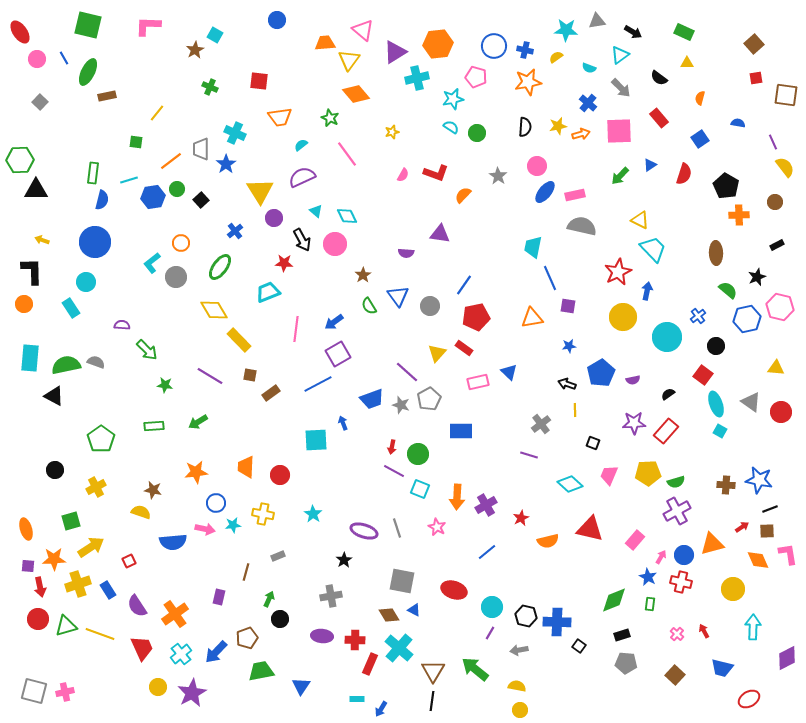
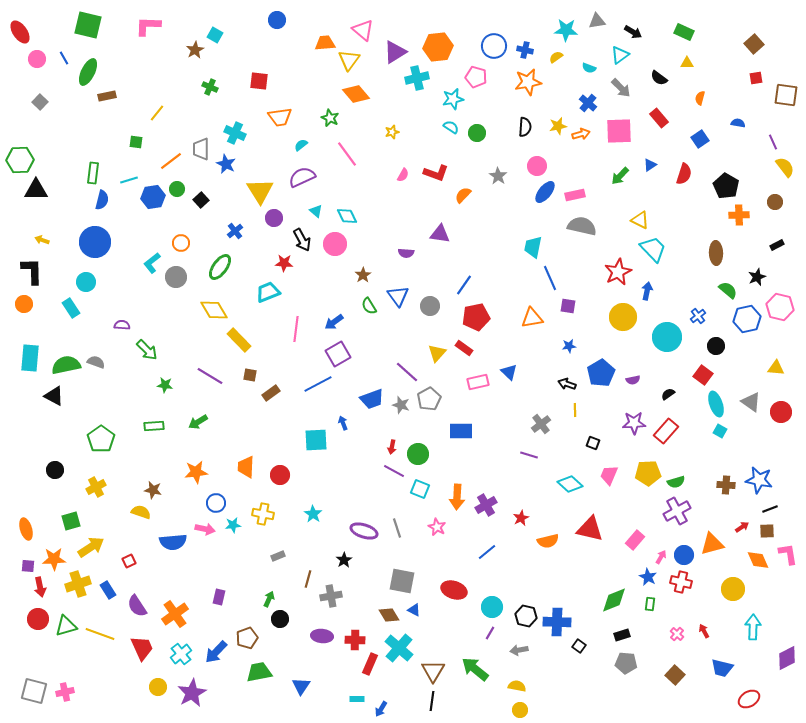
orange hexagon at (438, 44): moved 3 px down
blue star at (226, 164): rotated 12 degrees counterclockwise
brown line at (246, 572): moved 62 px right, 7 px down
green trapezoid at (261, 671): moved 2 px left, 1 px down
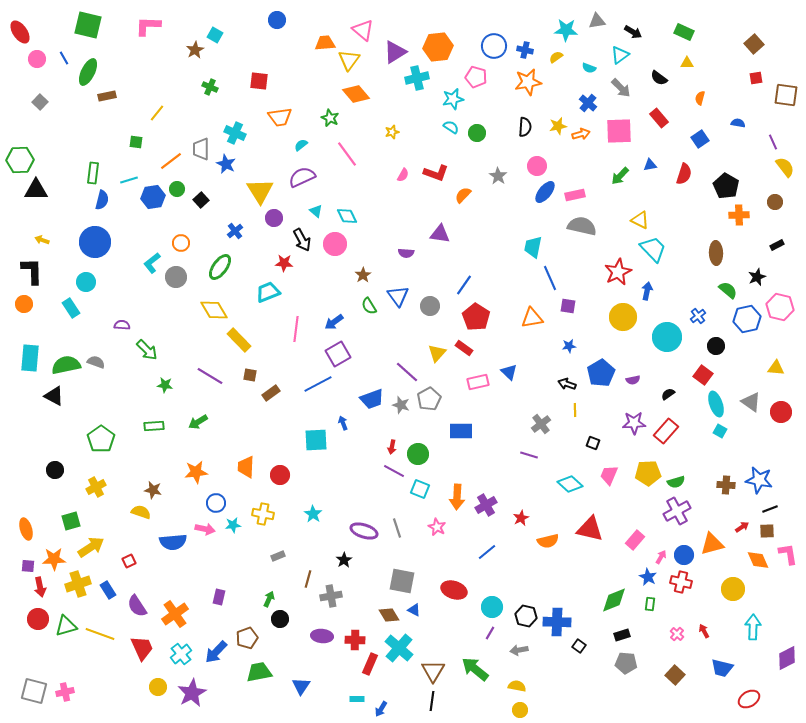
blue triangle at (650, 165): rotated 24 degrees clockwise
red pentagon at (476, 317): rotated 28 degrees counterclockwise
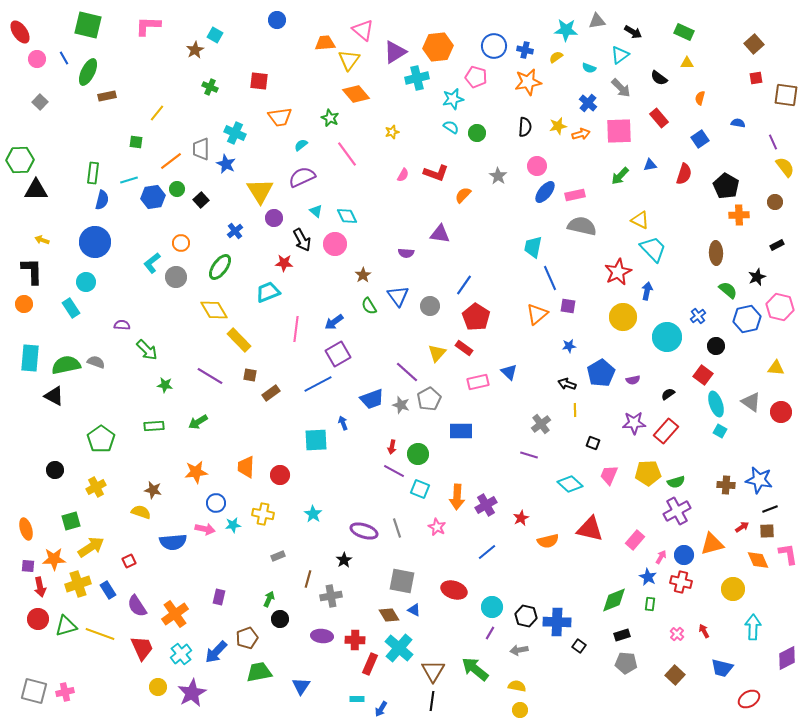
orange triangle at (532, 318): moved 5 px right, 4 px up; rotated 30 degrees counterclockwise
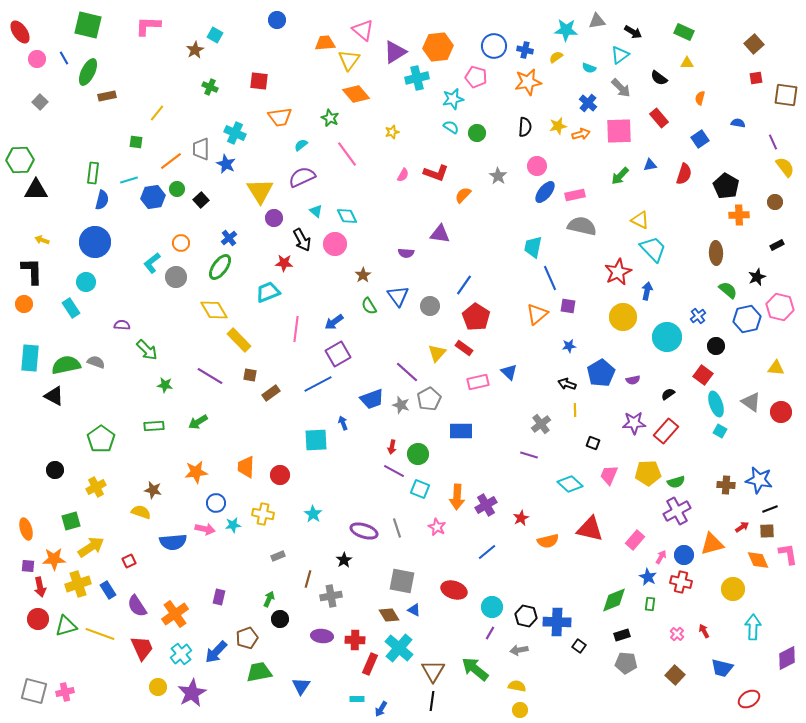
blue cross at (235, 231): moved 6 px left, 7 px down
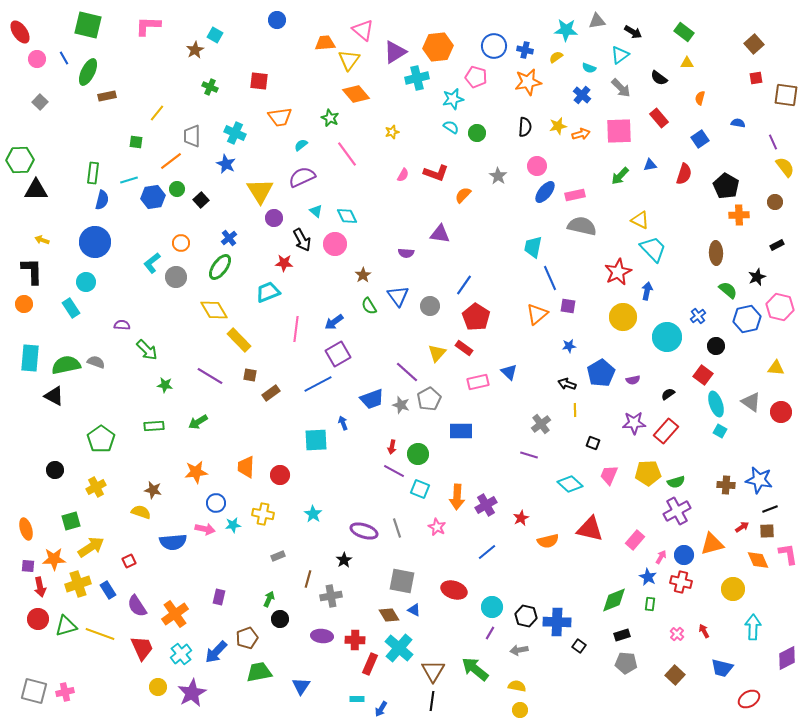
green rectangle at (684, 32): rotated 12 degrees clockwise
blue cross at (588, 103): moved 6 px left, 8 px up
gray trapezoid at (201, 149): moved 9 px left, 13 px up
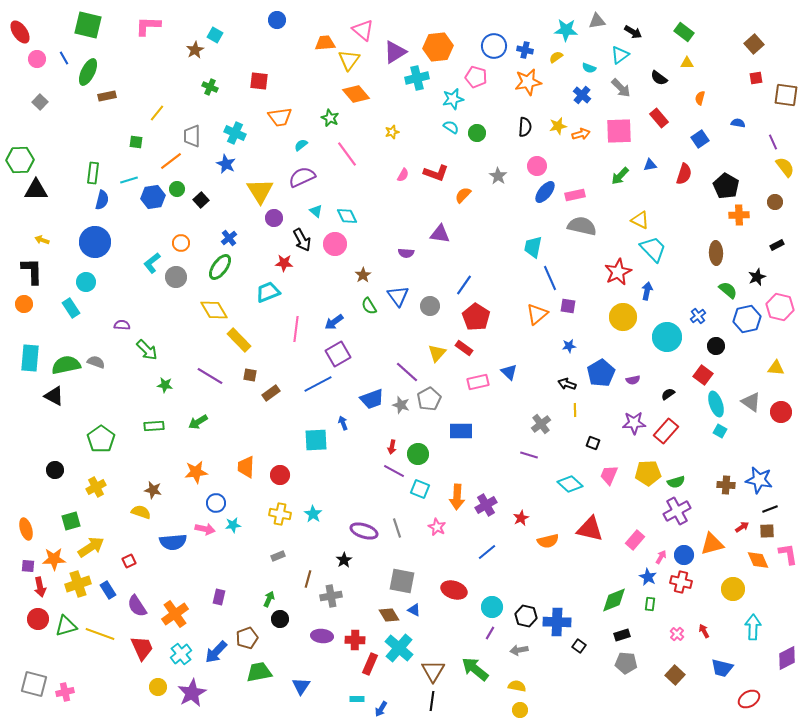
yellow cross at (263, 514): moved 17 px right
gray square at (34, 691): moved 7 px up
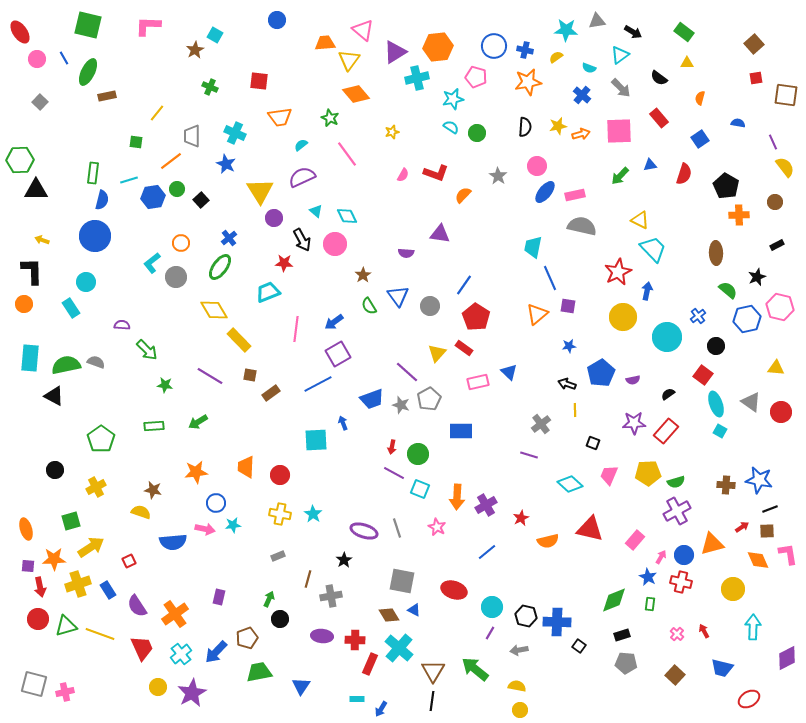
blue circle at (95, 242): moved 6 px up
purple line at (394, 471): moved 2 px down
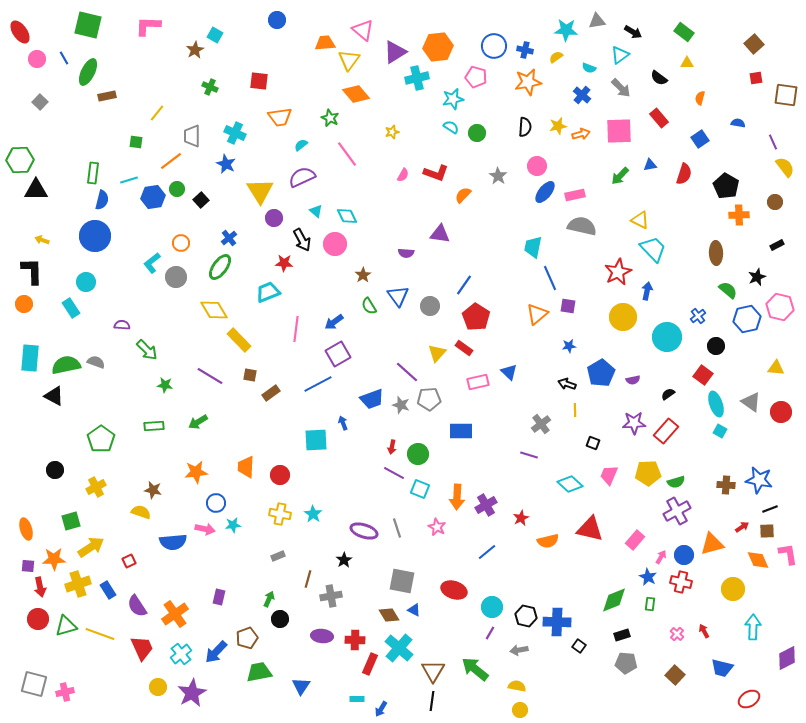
gray pentagon at (429, 399): rotated 25 degrees clockwise
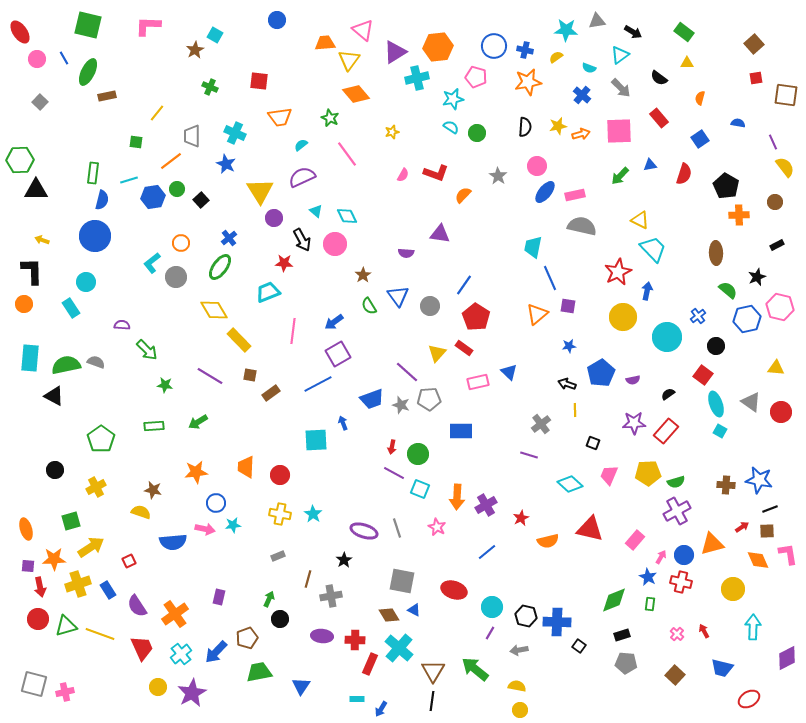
pink line at (296, 329): moved 3 px left, 2 px down
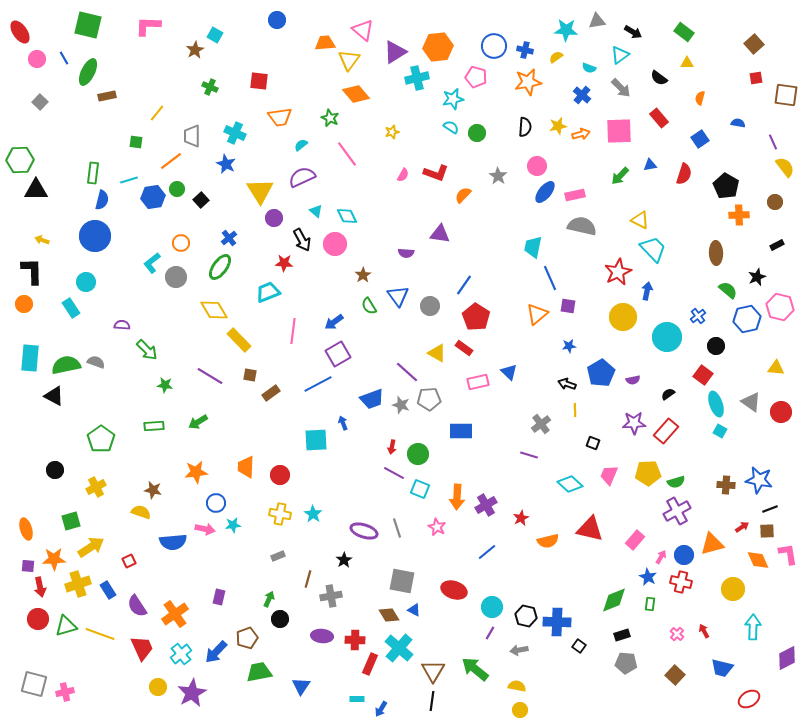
yellow triangle at (437, 353): rotated 42 degrees counterclockwise
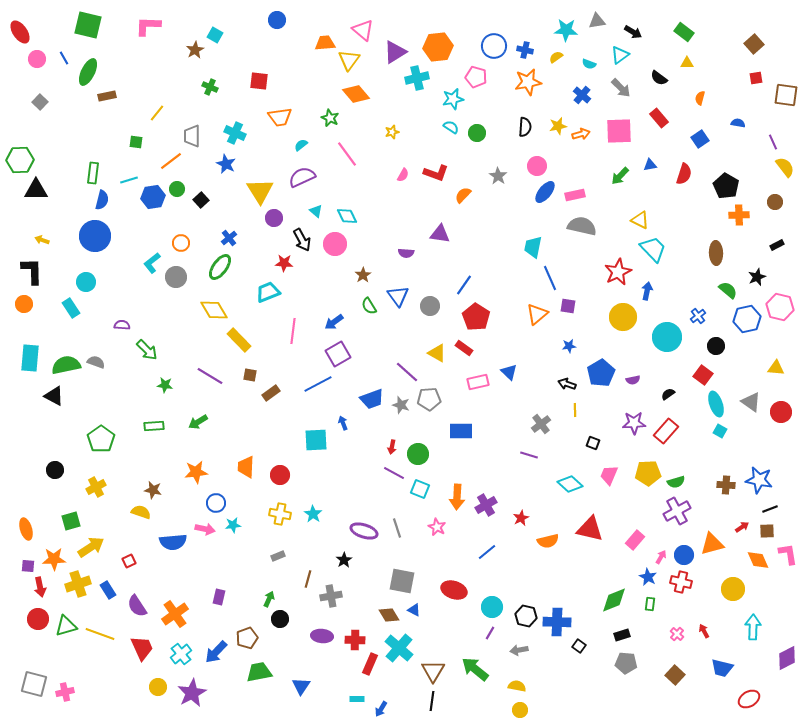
cyan semicircle at (589, 68): moved 4 px up
